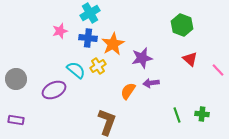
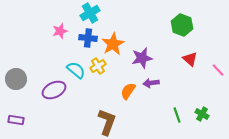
green cross: rotated 24 degrees clockwise
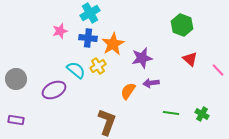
green line: moved 6 px left, 2 px up; rotated 63 degrees counterclockwise
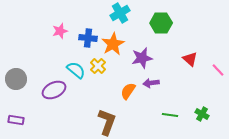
cyan cross: moved 30 px right
green hexagon: moved 21 px left, 2 px up; rotated 20 degrees counterclockwise
yellow cross: rotated 14 degrees counterclockwise
green line: moved 1 px left, 2 px down
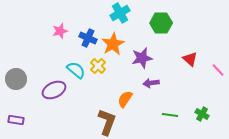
blue cross: rotated 18 degrees clockwise
orange semicircle: moved 3 px left, 8 px down
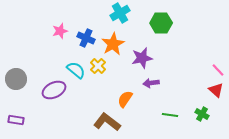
blue cross: moved 2 px left
red triangle: moved 26 px right, 31 px down
brown L-shape: rotated 72 degrees counterclockwise
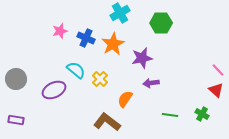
yellow cross: moved 2 px right, 13 px down
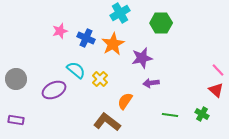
orange semicircle: moved 2 px down
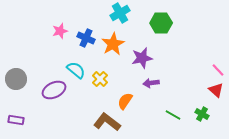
green line: moved 3 px right; rotated 21 degrees clockwise
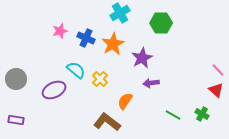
purple star: rotated 15 degrees counterclockwise
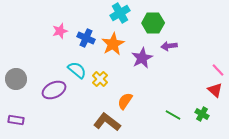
green hexagon: moved 8 px left
cyan semicircle: moved 1 px right
purple arrow: moved 18 px right, 37 px up
red triangle: moved 1 px left
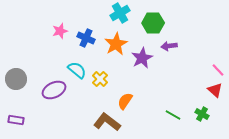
orange star: moved 3 px right
